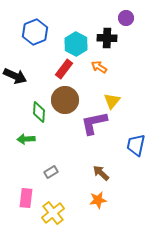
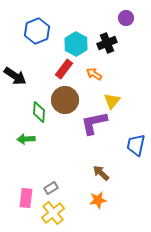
blue hexagon: moved 2 px right, 1 px up
black cross: moved 5 px down; rotated 24 degrees counterclockwise
orange arrow: moved 5 px left, 7 px down
black arrow: rotated 10 degrees clockwise
gray rectangle: moved 16 px down
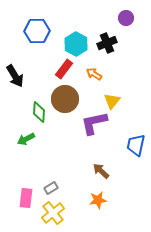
blue hexagon: rotated 20 degrees clockwise
black arrow: rotated 25 degrees clockwise
brown circle: moved 1 px up
green arrow: rotated 24 degrees counterclockwise
brown arrow: moved 2 px up
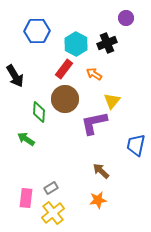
green arrow: rotated 60 degrees clockwise
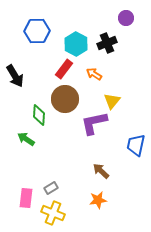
green diamond: moved 3 px down
yellow cross: rotated 30 degrees counterclockwise
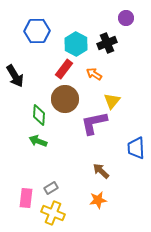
green arrow: moved 12 px right, 2 px down; rotated 12 degrees counterclockwise
blue trapezoid: moved 3 px down; rotated 15 degrees counterclockwise
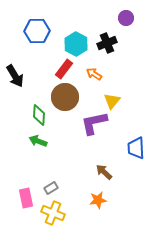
brown circle: moved 2 px up
brown arrow: moved 3 px right, 1 px down
pink rectangle: rotated 18 degrees counterclockwise
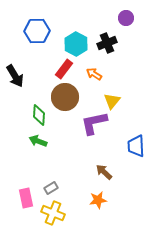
blue trapezoid: moved 2 px up
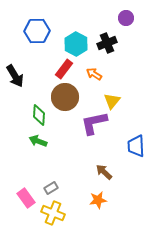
pink rectangle: rotated 24 degrees counterclockwise
